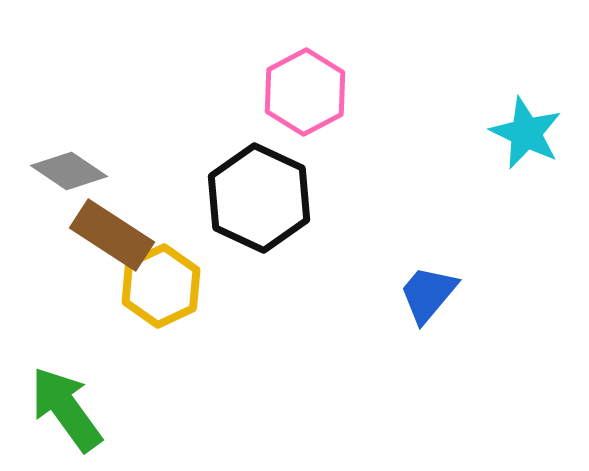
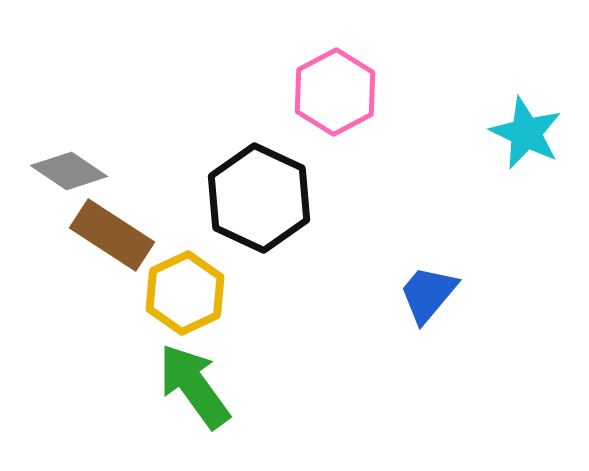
pink hexagon: moved 30 px right
yellow hexagon: moved 24 px right, 7 px down
green arrow: moved 128 px right, 23 px up
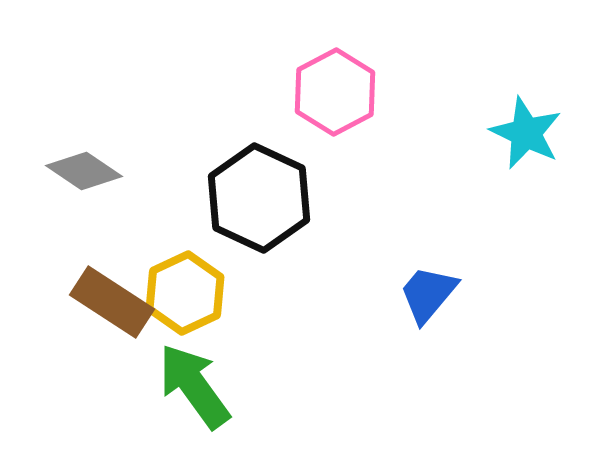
gray diamond: moved 15 px right
brown rectangle: moved 67 px down
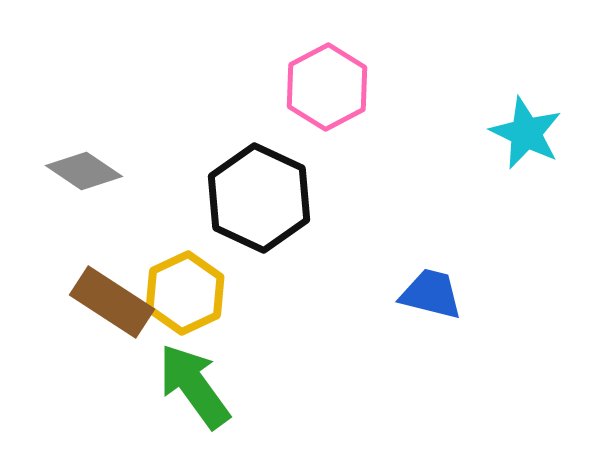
pink hexagon: moved 8 px left, 5 px up
blue trapezoid: moved 3 px right; rotated 64 degrees clockwise
